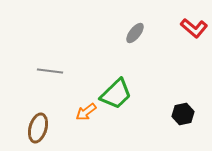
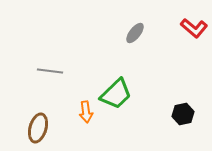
orange arrow: rotated 60 degrees counterclockwise
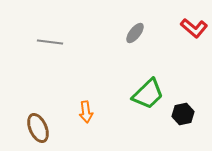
gray line: moved 29 px up
green trapezoid: moved 32 px right
brown ellipse: rotated 40 degrees counterclockwise
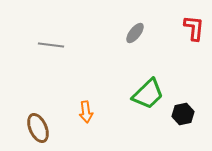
red L-shape: rotated 124 degrees counterclockwise
gray line: moved 1 px right, 3 px down
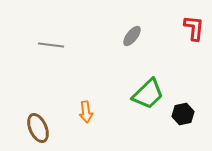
gray ellipse: moved 3 px left, 3 px down
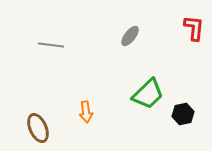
gray ellipse: moved 2 px left
